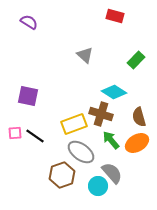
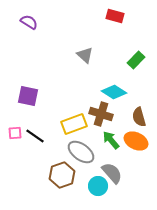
orange ellipse: moved 1 px left, 2 px up; rotated 55 degrees clockwise
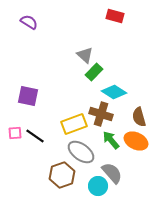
green rectangle: moved 42 px left, 12 px down
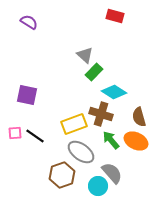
purple square: moved 1 px left, 1 px up
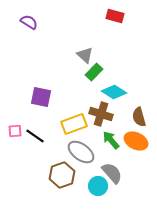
purple square: moved 14 px right, 2 px down
pink square: moved 2 px up
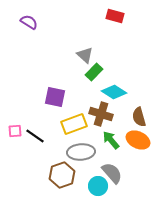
purple square: moved 14 px right
orange ellipse: moved 2 px right, 1 px up
gray ellipse: rotated 40 degrees counterclockwise
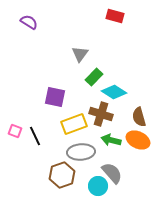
gray triangle: moved 5 px left, 1 px up; rotated 24 degrees clockwise
green rectangle: moved 5 px down
pink square: rotated 24 degrees clockwise
black line: rotated 30 degrees clockwise
green arrow: rotated 36 degrees counterclockwise
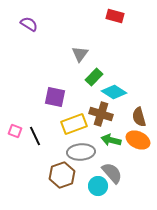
purple semicircle: moved 2 px down
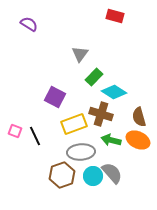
purple square: rotated 15 degrees clockwise
cyan circle: moved 5 px left, 10 px up
